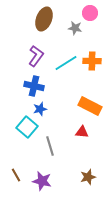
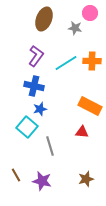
brown star: moved 2 px left, 2 px down
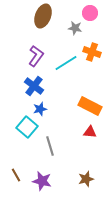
brown ellipse: moved 1 px left, 3 px up
orange cross: moved 9 px up; rotated 18 degrees clockwise
blue cross: rotated 24 degrees clockwise
red triangle: moved 8 px right
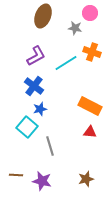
purple L-shape: rotated 25 degrees clockwise
brown line: rotated 56 degrees counterclockwise
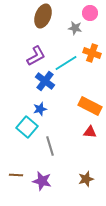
orange cross: moved 1 px down
blue cross: moved 11 px right, 5 px up
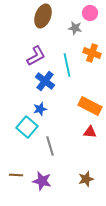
cyan line: moved 1 px right, 2 px down; rotated 70 degrees counterclockwise
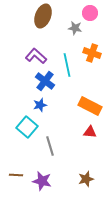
purple L-shape: rotated 110 degrees counterclockwise
blue star: moved 4 px up
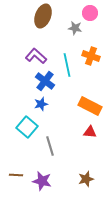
orange cross: moved 1 px left, 3 px down
blue star: moved 1 px right, 1 px up
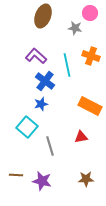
red triangle: moved 9 px left, 5 px down; rotated 16 degrees counterclockwise
brown star: rotated 14 degrees clockwise
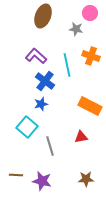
gray star: moved 1 px right, 1 px down
